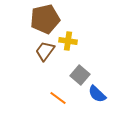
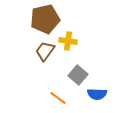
gray square: moved 2 px left
blue semicircle: rotated 42 degrees counterclockwise
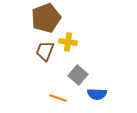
brown pentagon: moved 1 px right, 1 px up; rotated 8 degrees counterclockwise
yellow cross: moved 1 px down
brown trapezoid: rotated 15 degrees counterclockwise
orange line: rotated 18 degrees counterclockwise
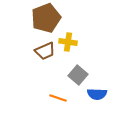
brown trapezoid: rotated 135 degrees counterclockwise
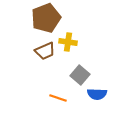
gray square: moved 2 px right
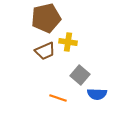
brown pentagon: rotated 8 degrees clockwise
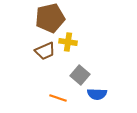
brown pentagon: moved 4 px right
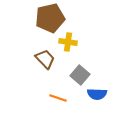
brown trapezoid: moved 8 px down; rotated 110 degrees counterclockwise
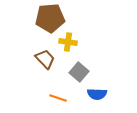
brown pentagon: rotated 8 degrees clockwise
gray square: moved 1 px left, 3 px up
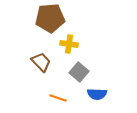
yellow cross: moved 1 px right, 2 px down
brown trapezoid: moved 4 px left, 3 px down
